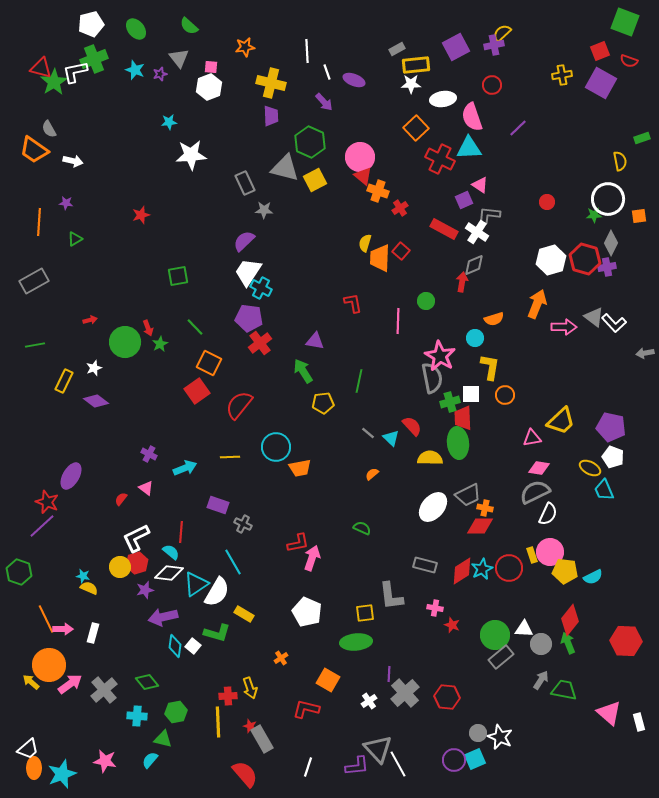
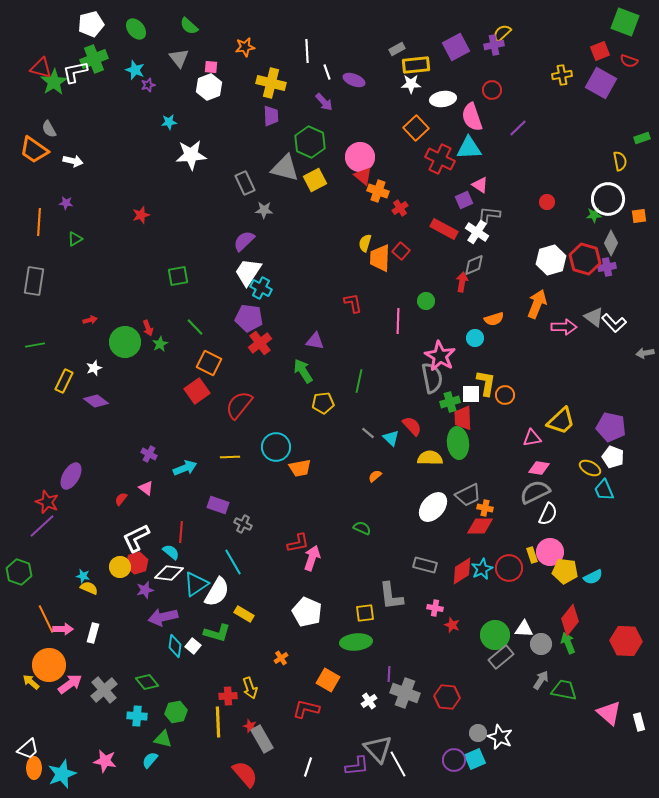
purple star at (160, 74): moved 12 px left, 11 px down
red circle at (492, 85): moved 5 px down
gray rectangle at (34, 281): rotated 52 degrees counterclockwise
yellow L-shape at (490, 367): moved 4 px left, 16 px down
orange semicircle at (372, 474): moved 3 px right, 2 px down
gray cross at (405, 693): rotated 28 degrees counterclockwise
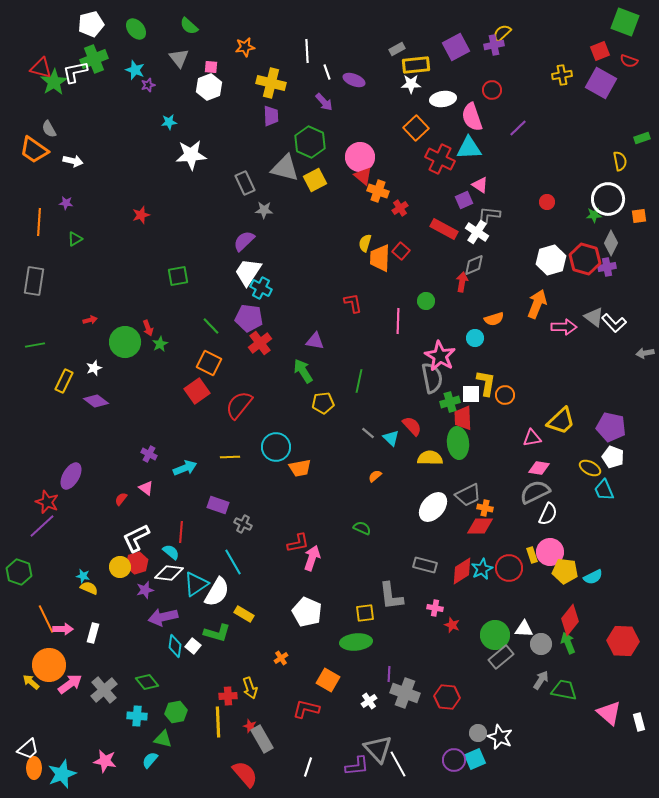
green line at (195, 327): moved 16 px right, 1 px up
red hexagon at (626, 641): moved 3 px left
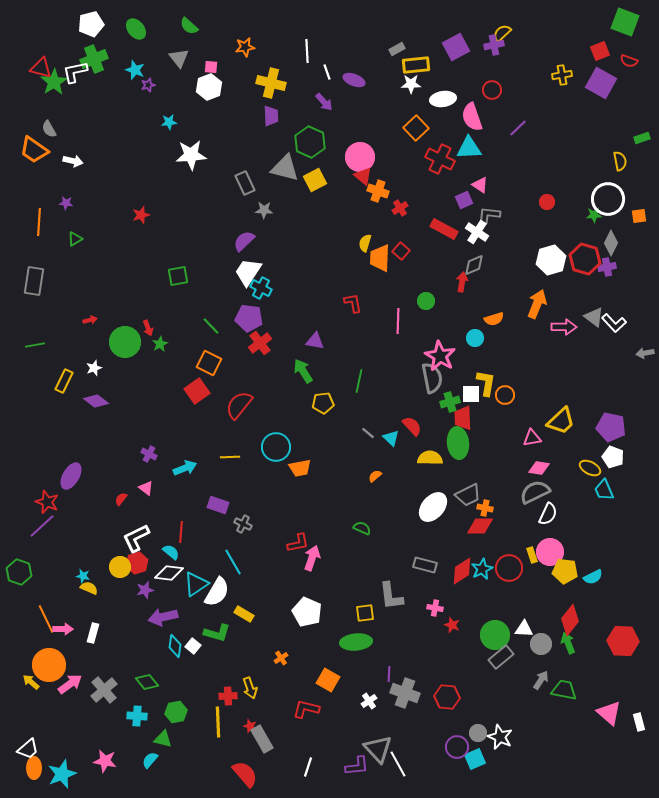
purple circle at (454, 760): moved 3 px right, 13 px up
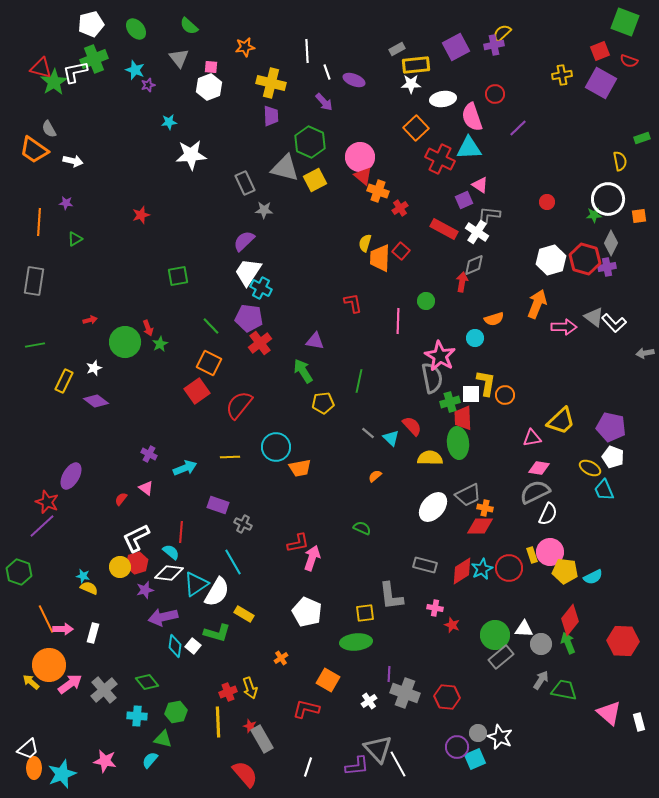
red circle at (492, 90): moved 3 px right, 4 px down
red cross at (228, 696): moved 4 px up; rotated 18 degrees counterclockwise
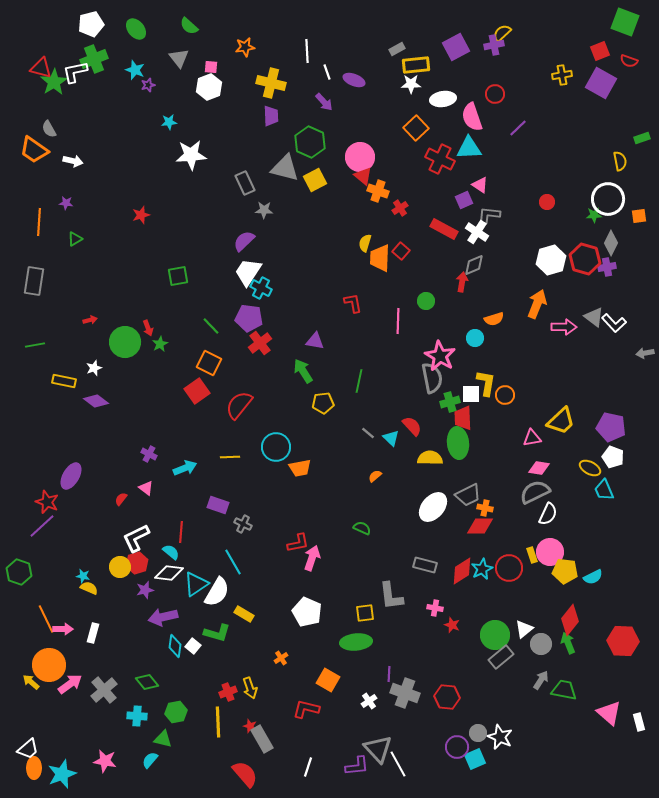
yellow rectangle at (64, 381): rotated 75 degrees clockwise
white triangle at (524, 629): rotated 42 degrees counterclockwise
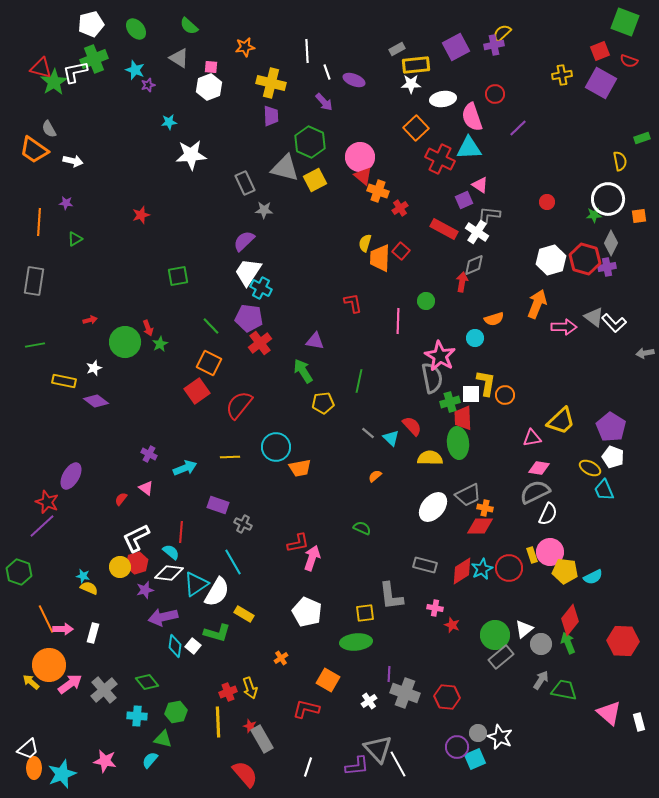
gray triangle at (179, 58): rotated 20 degrees counterclockwise
purple pentagon at (611, 427): rotated 20 degrees clockwise
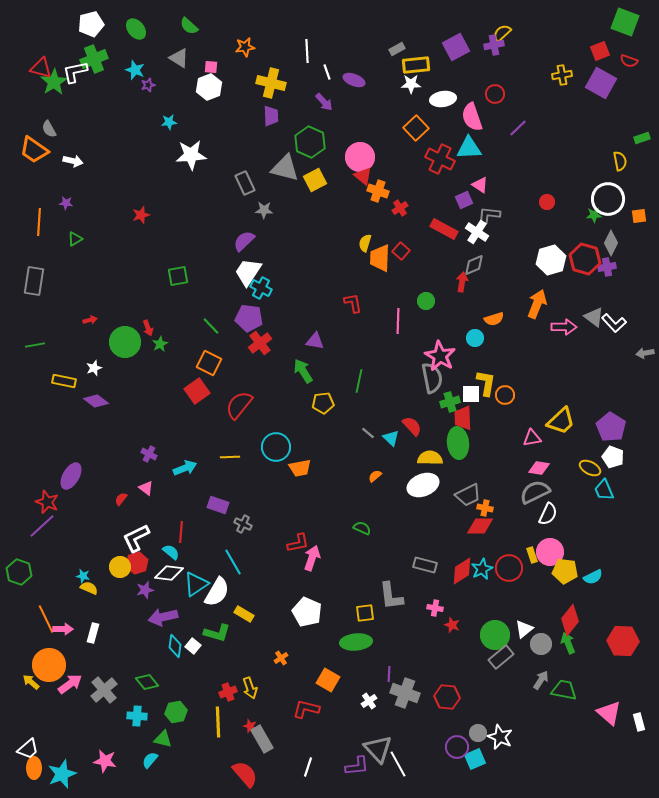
white ellipse at (433, 507): moved 10 px left, 22 px up; rotated 28 degrees clockwise
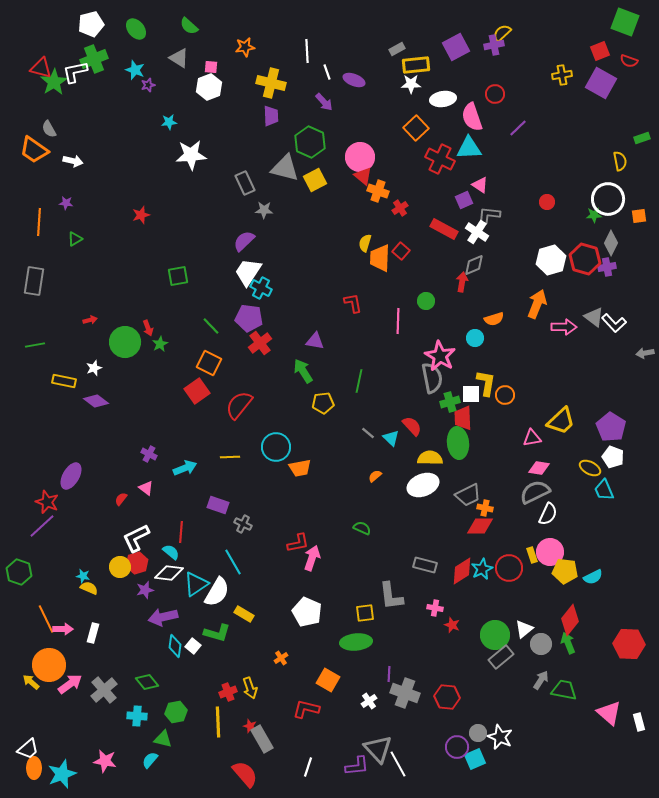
red hexagon at (623, 641): moved 6 px right, 3 px down
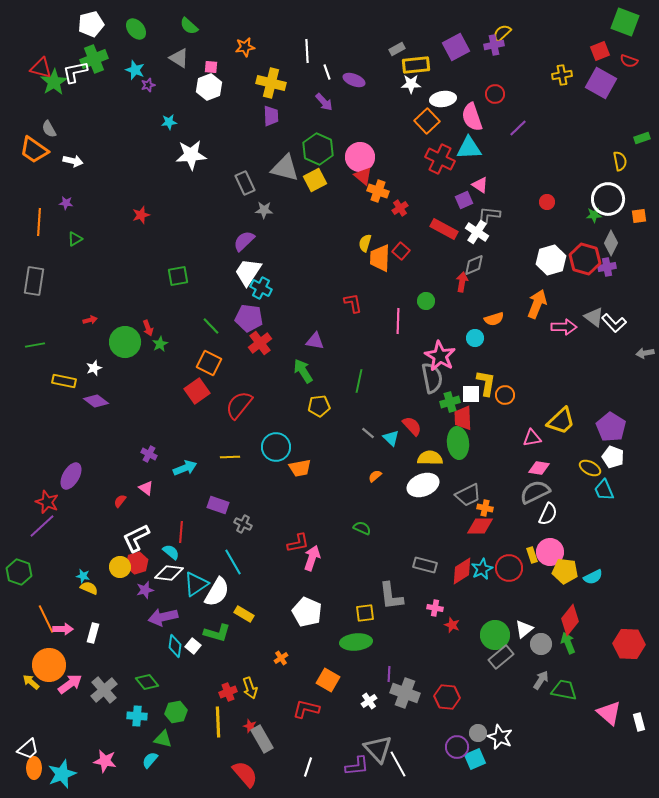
orange square at (416, 128): moved 11 px right, 7 px up
green hexagon at (310, 142): moved 8 px right, 7 px down
yellow pentagon at (323, 403): moved 4 px left, 3 px down
red semicircle at (121, 499): moved 1 px left, 2 px down
